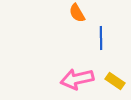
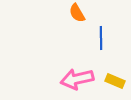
yellow rectangle: rotated 12 degrees counterclockwise
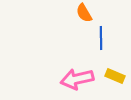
orange semicircle: moved 7 px right
yellow rectangle: moved 5 px up
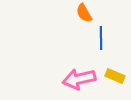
pink arrow: moved 2 px right
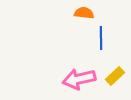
orange semicircle: rotated 126 degrees clockwise
yellow rectangle: rotated 66 degrees counterclockwise
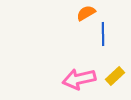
orange semicircle: moved 2 px right; rotated 36 degrees counterclockwise
blue line: moved 2 px right, 4 px up
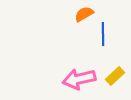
orange semicircle: moved 2 px left, 1 px down
